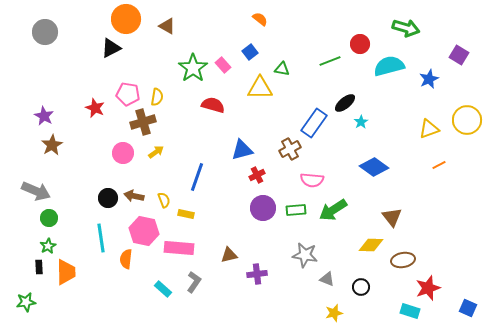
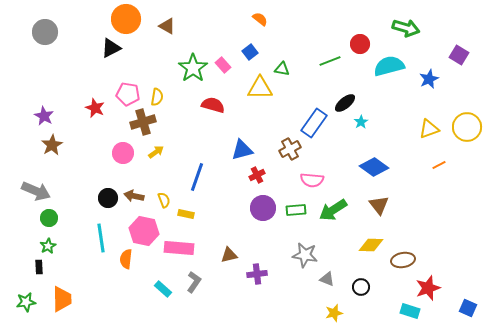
yellow circle at (467, 120): moved 7 px down
brown triangle at (392, 217): moved 13 px left, 12 px up
orange trapezoid at (66, 272): moved 4 px left, 27 px down
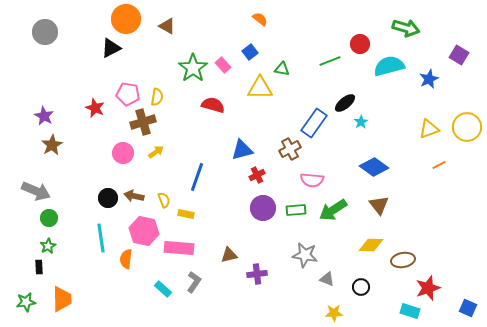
yellow star at (334, 313): rotated 12 degrees clockwise
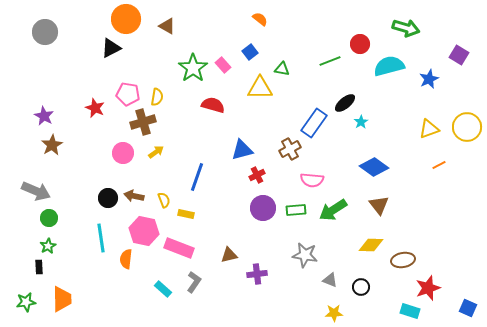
pink rectangle at (179, 248): rotated 16 degrees clockwise
gray triangle at (327, 279): moved 3 px right, 1 px down
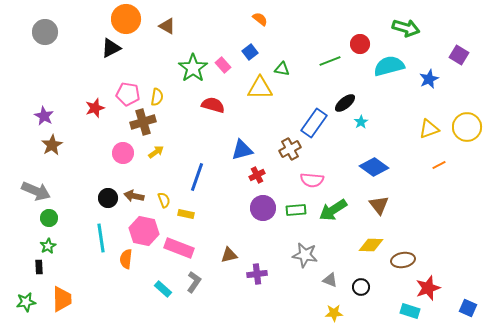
red star at (95, 108): rotated 30 degrees clockwise
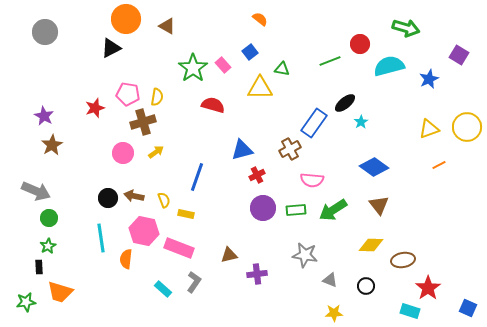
black circle at (361, 287): moved 5 px right, 1 px up
red star at (428, 288): rotated 15 degrees counterclockwise
orange trapezoid at (62, 299): moved 2 px left, 7 px up; rotated 108 degrees clockwise
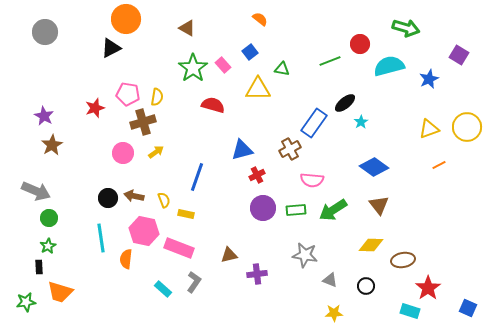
brown triangle at (167, 26): moved 20 px right, 2 px down
yellow triangle at (260, 88): moved 2 px left, 1 px down
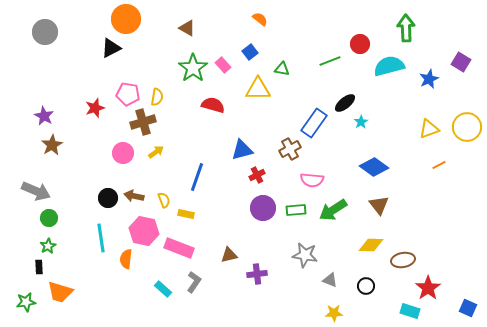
green arrow at (406, 28): rotated 108 degrees counterclockwise
purple square at (459, 55): moved 2 px right, 7 px down
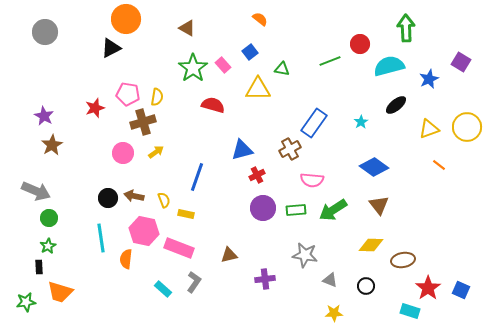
black ellipse at (345, 103): moved 51 px right, 2 px down
orange line at (439, 165): rotated 64 degrees clockwise
purple cross at (257, 274): moved 8 px right, 5 px down
blue square at (468, 308): moved 7 px left, 18 px up
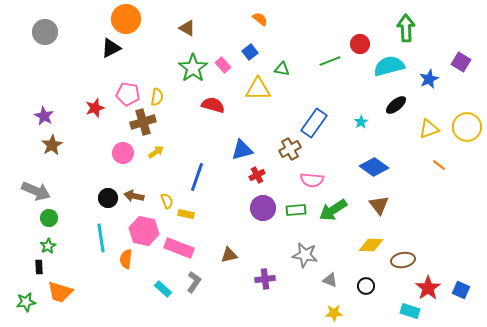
yellow semicircle at (164, 200): moved 3 px right, 1 px down
